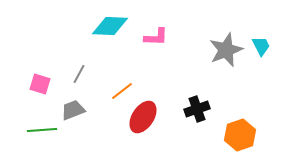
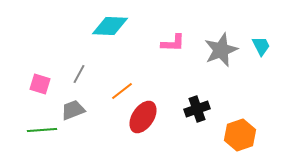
pink L-shape: moved 17 px right, 6 px down
gray star: moved 5 px left
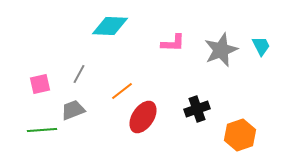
pink square: rotated 30 degrees counterclockwise
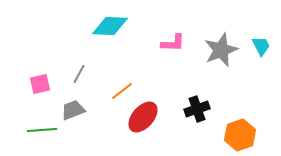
red ellipse: rotated 8 degrees clockwise
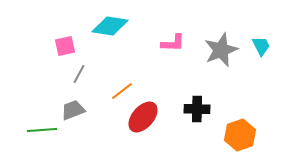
cyan diamond: rotated 6 degrees clockwise
pink square: moved 25 px right, 38 px up
black cross: rotated 20 degrees clockwise
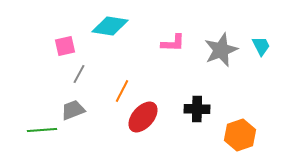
orange line: rotated 25 degrees counterclockwise
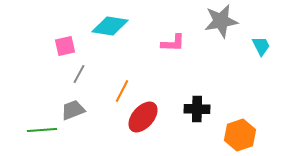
gray star: moved 29 px up; rotated 12 degrees clockwise
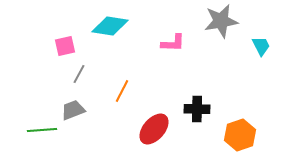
red ellipse: moved 11 px right, 12 px down
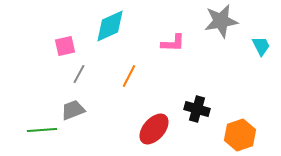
cyan diamond: rotated 33 degrees counterclockwise
orange line: moved 7 px right, 15 px up
black cross: rotated 15 degrees clockwise
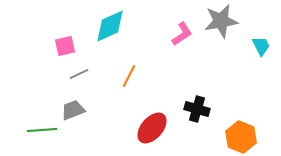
pink L-shape: moved 9 px right, 9 px up; rotated 35 degrees counterclockwise
gray line: rotated 36 degrees clockwise
red ellipse: moved 2 px left, 1 px up
orange hexagon: moved 1 px right, 2 px down; rotated 20 degrees counterclockwise
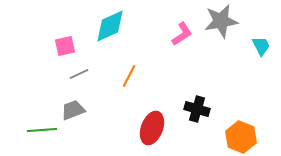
red ellipse: rotated 20 degrees counterclockwise
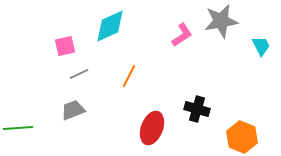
pink L-shape: moved 1 px down
green line: moved 24 px left, 2 px up
orange hexagon: moved 1 px right
